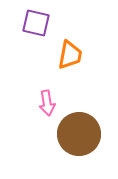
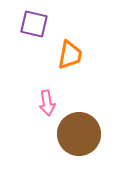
purple square: moved 2 px left, 1 px down
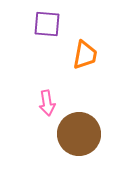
purple square: moved 13 px right; rotated 8 degrees counterclockwise
orange trapezoid: moved 15 px right
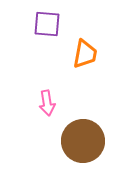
orange trapezoid: moved 1 px up
brown circle: moved 4 px right, 7 px down
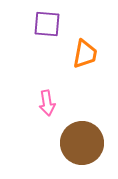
brown circle: moved 1 px left, 2 px down
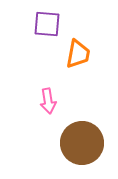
orange trapezoid: moved 7 px left
pink arrow: moved 1 px right, 2 px up
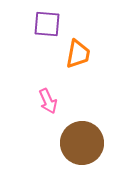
pink arrow: rotated 15 degrees counterclockwise
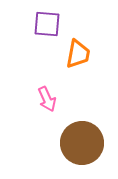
pink arrow: moved 1 px left, 2 px up
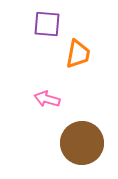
pink arrow: rotated 130 degrees clockwise
